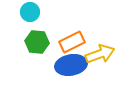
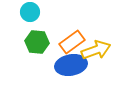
orange rectangle: rotated 10 degrees counterclockwise
yellow arrow: moved 4 px left, 4 px up
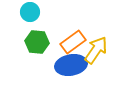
orange rectangle: moved 1 px right
yellow arrow: rotated 36 degrees counterclockwise
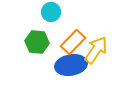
cyan circle: moved 21 px right
orange rectangle: rotated 10 degrees counterclockwise
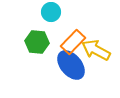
yellow arrow: rotated 96 degrees counterclockwise
blue ellipse: rotated 60 degrees clockwise
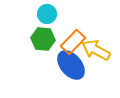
cyan circle: moved 4 px left, 2 px down
green hexagon: moved 6 px right, 3 px up
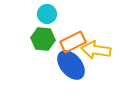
orange rectangle: rotated 20 degrees clockwise
yellow arrow: rotated 20 degrees counterclockwise
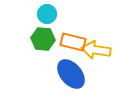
orange rectangle: rotated 40 degrees clockwise
blue ellipse: moved 9 px down
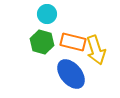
green hexagon: moved 1 px left, 3 px down; rotated 10 degrees clockwise
yellow arrow: rotated 116 degrees counterclockwise
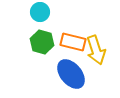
cyan circle: moved 7 px left, 2 px up
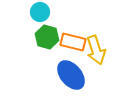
green hexagon: moved 5 px right, 5 px up
blue ellipse: moved 1 px down
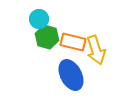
cyan circle: moved 1 px left, 7 px down
blue ellipse: rotated 12 degrees clockwise
